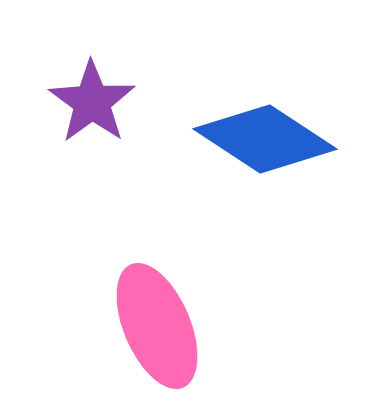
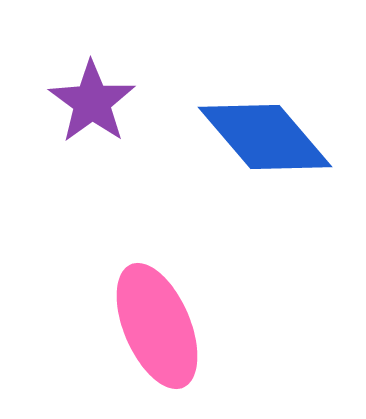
blue diamond: moved 2 px up; rotated 16 degrees clockwise
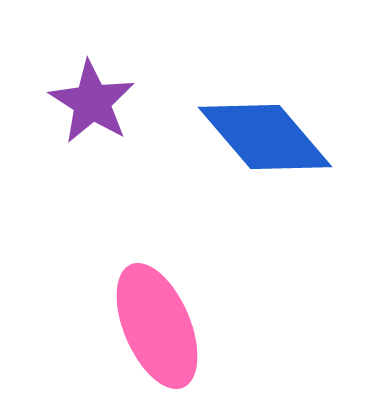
purple star: rotated 4 degrees counterclockwise
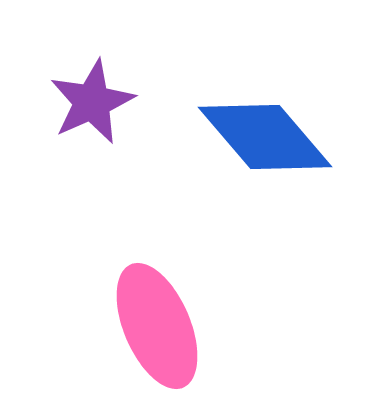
purple star: rotated 16 degrees clockwise
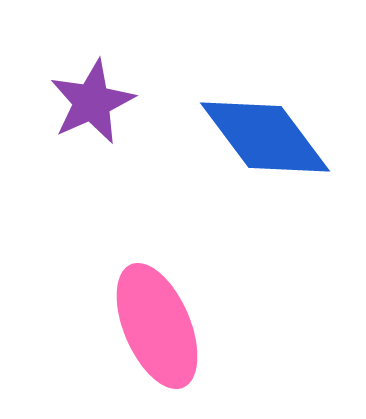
blue diamond: rotated 4 degrees clockwise
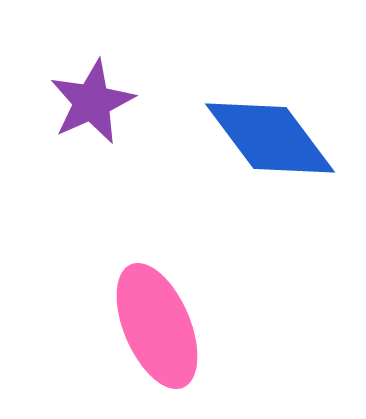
blue diamond: moved 5 px right, 1 px down
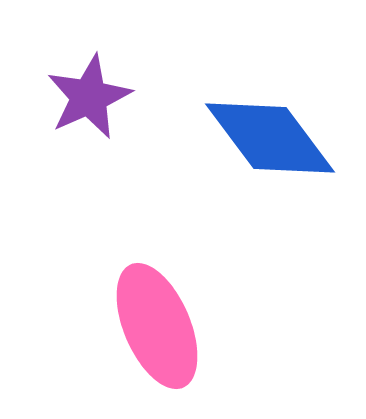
purple star: moved 3 px left, 5 px up
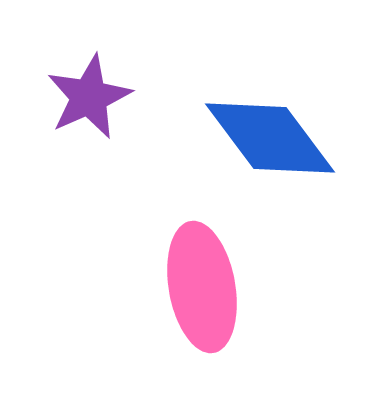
pink ellipse: moved 45 px right, 39 px up; rotated 13 degrees clockwise
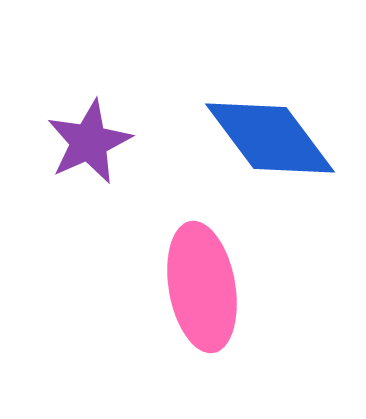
purple star: moved 45 px down
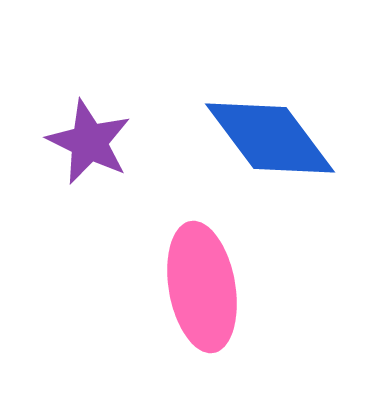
purple star: rotated 22 degrees counterclockwise
